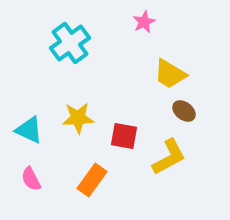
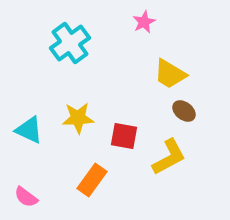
pink semicircle: moved 5 px left, 18 px down; rotated 25 degrees counterclockwise
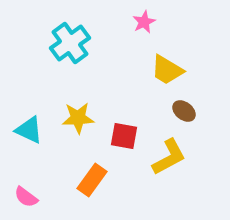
yellow trapezoid: moved 3 px left, 4 px up
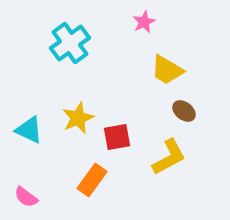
yellow star: rotated 20 degrees counterclockwise
red square: moved 7 px left, 1 px down; rotated 20 degrees counterclockwise
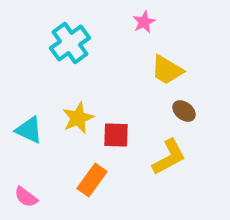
red square: moved 1 px left, 2 px up; rotated 12 degrees clockwise
